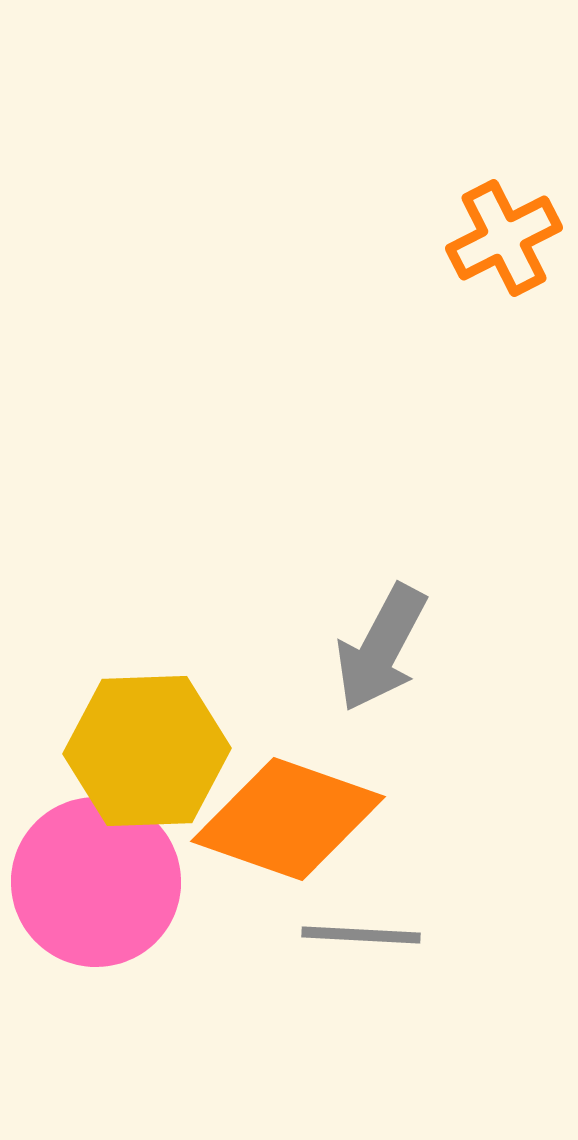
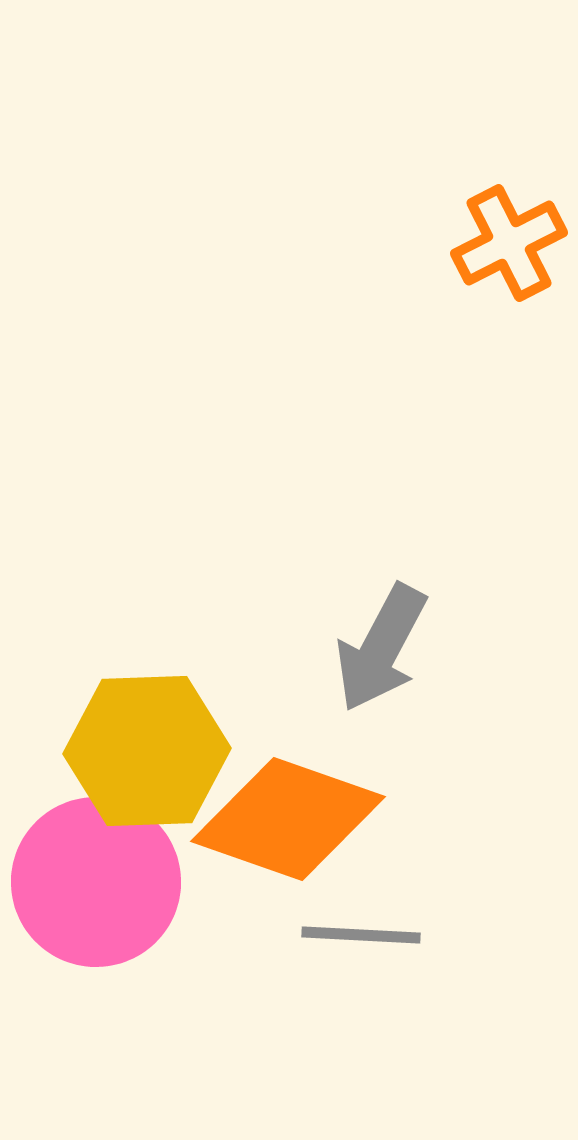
orange cross: moved 5 px right, 5 px down
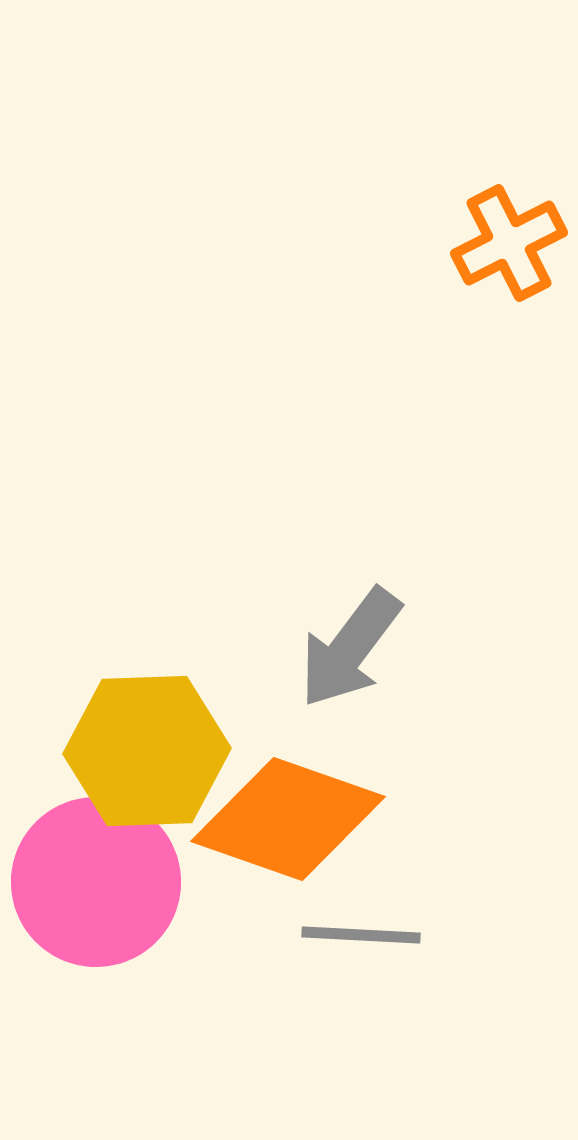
gray arrow: moved 31 px left; rotated 9 degrees clockwise
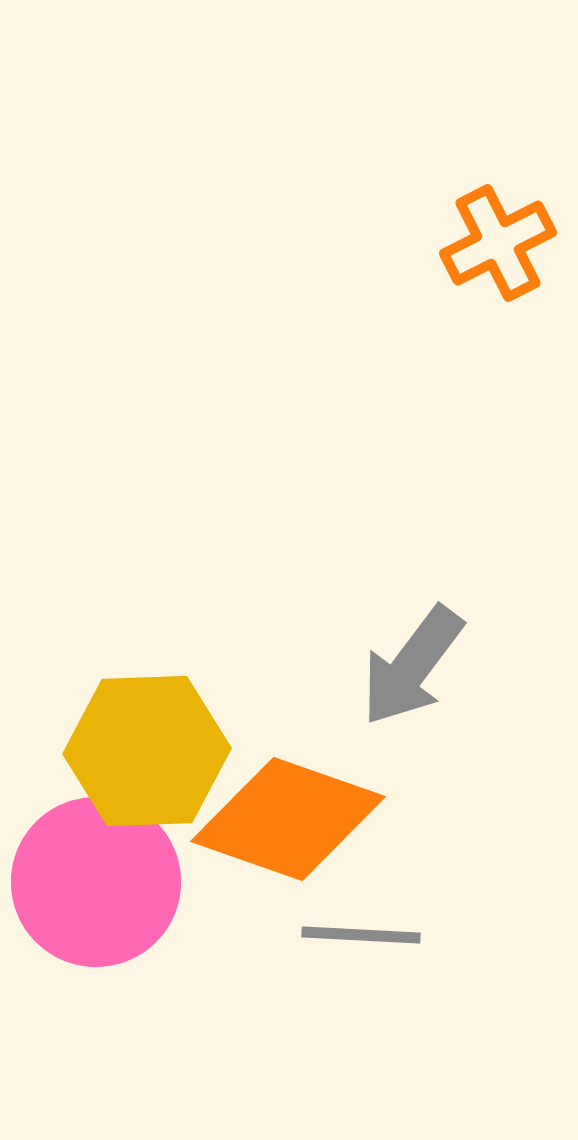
orange cross: moved 11 px left
gray arrow: moved 62 px right, 18 px down
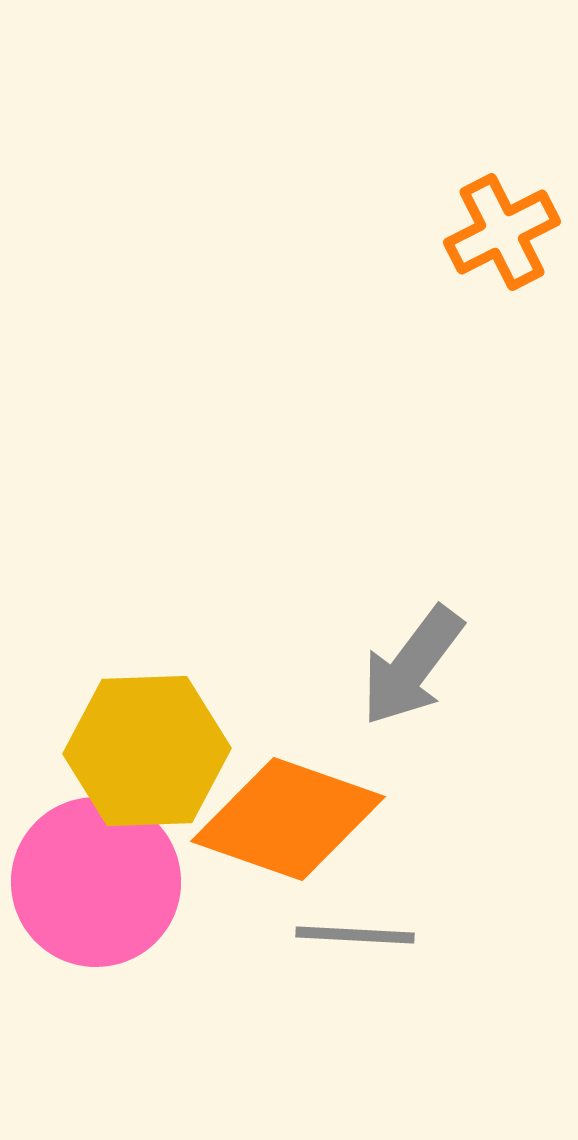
orange cross: moved 4 px right, 11 px up
gray line: moved 6 px left
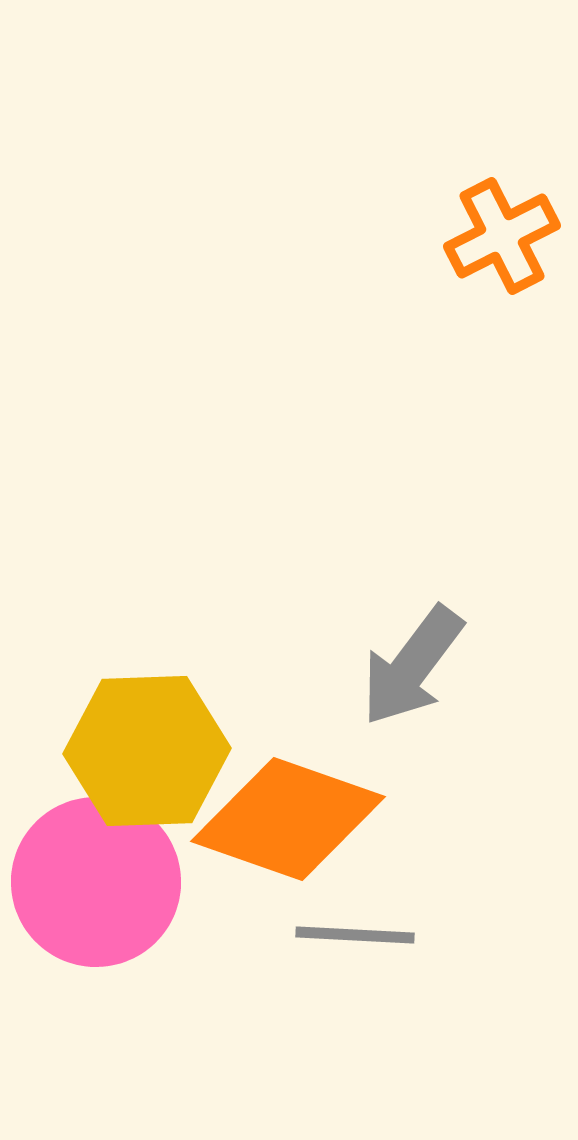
orange cross: moved 4 px down
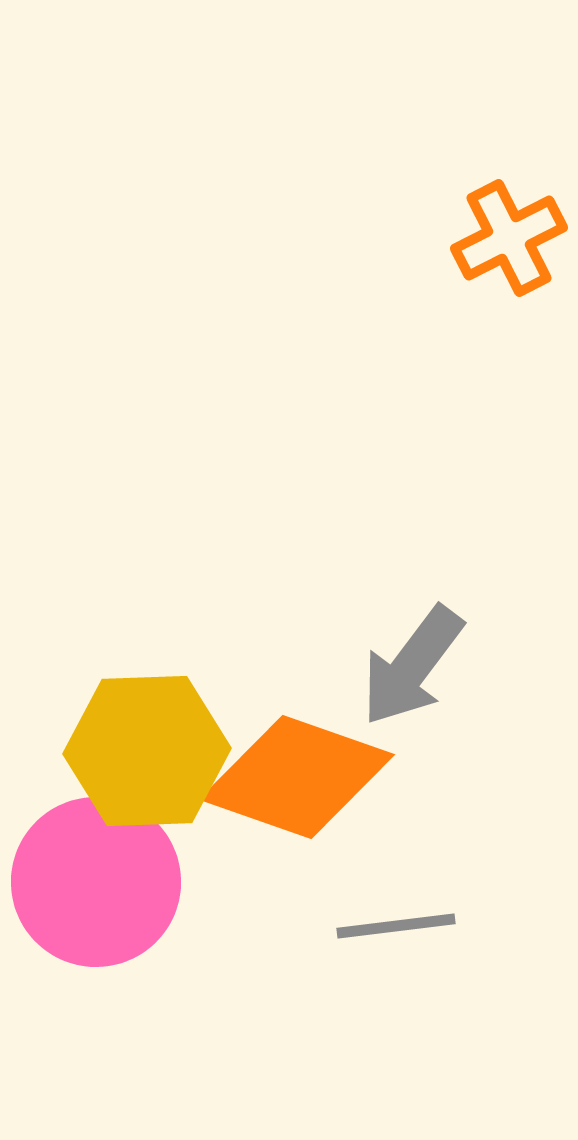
orange cross: moved 7 px right, 2 px down
orange diamond: moved 9 px right, 42 px up
gray line: moved 41 px right, 9 px up; rotated 10 degrees counterclockwise
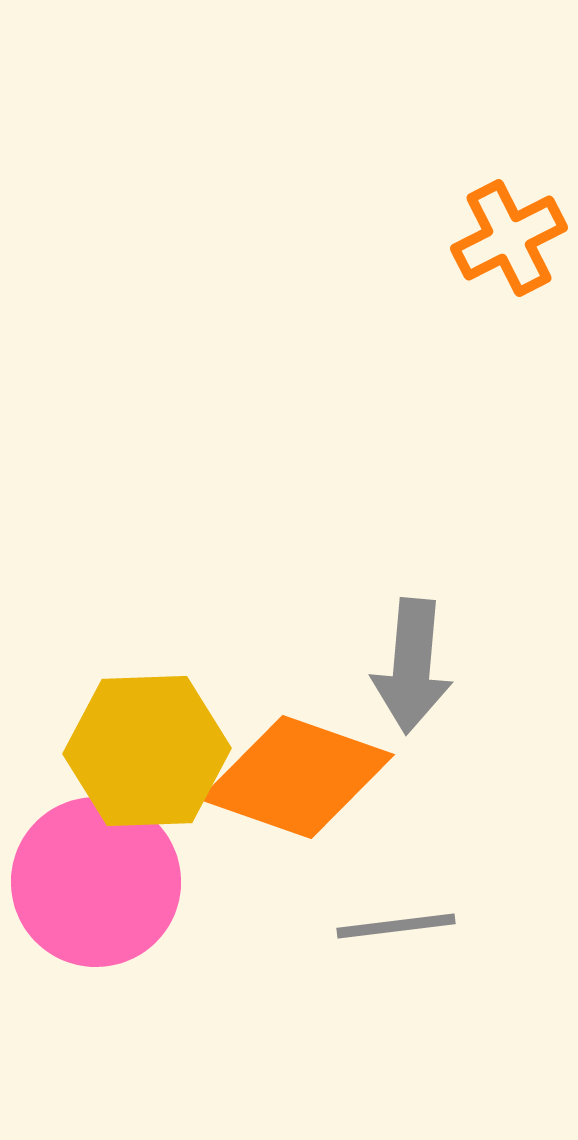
gray arrow: rotated 32 degrees counterclockwise
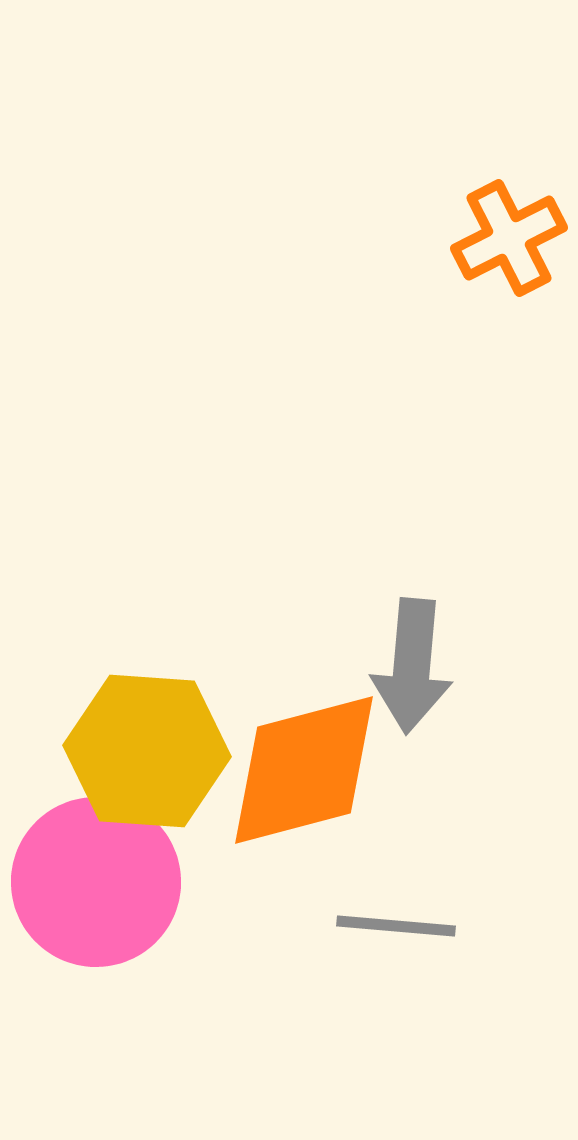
yellow hexagon: rotated 6 degrees clockwise
orange diamond: moved 7 px right, 7 px up; rotated 34 degrees counterclockwise
gray line: rotated 12 degrees clockwise
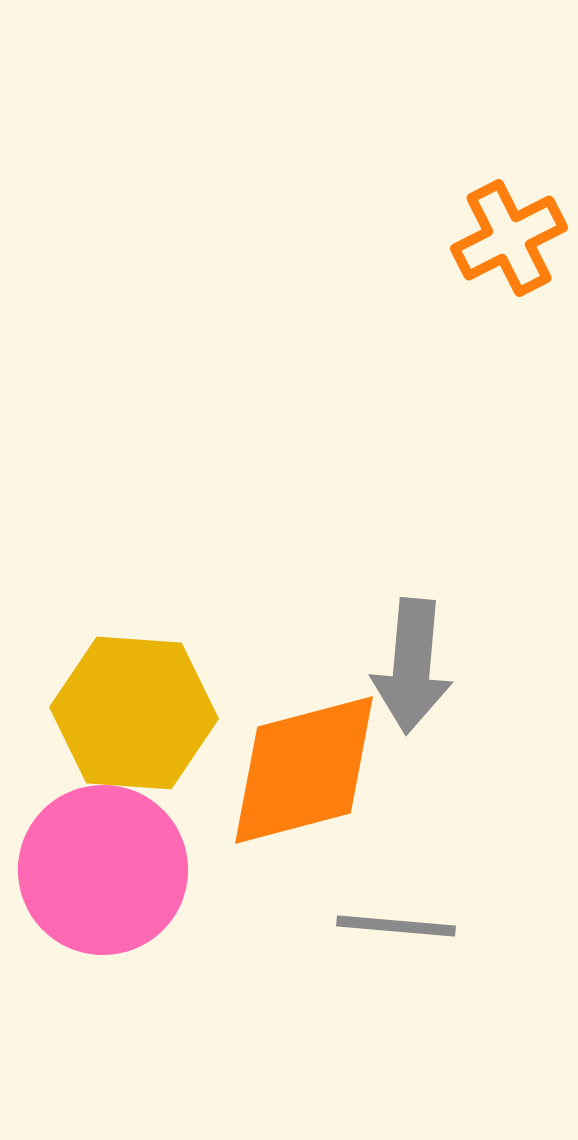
yellow hexagon: moved 13 px left, 38 px up
pink circle: moved 7 px right, 12 px up
